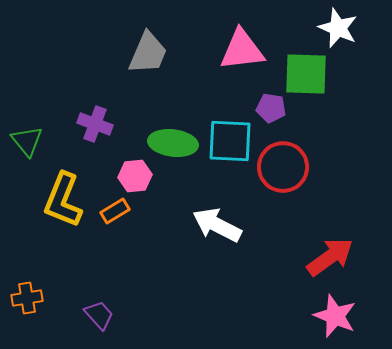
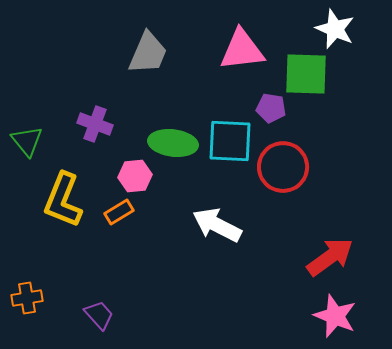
white star: moved 3 px left, 1 px down
orange rectangle: moved 4 px right, 1 px down
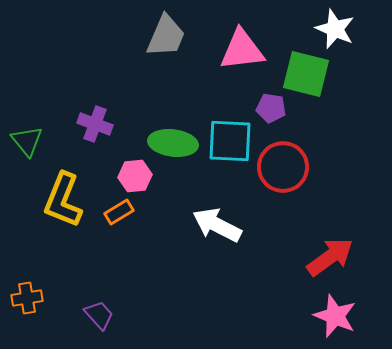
gray trapezoid: moved 18 px right, 17 px up
green square: rotated 12 degrees clockwise
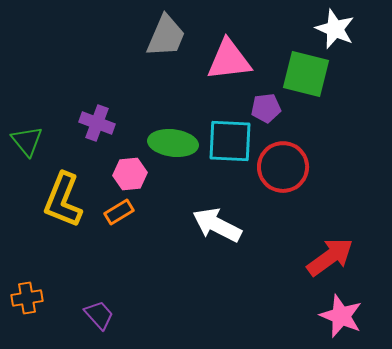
pink triangle: moved 13 px left, 10 px down
purple pentagon: moved 5 px left; rotated 16 degrees counterclockwise
purple cross: moved 2 px right, 1 px up
pink hexagon: moved 5 px left, 2 px up
pink star: moved 6 px right
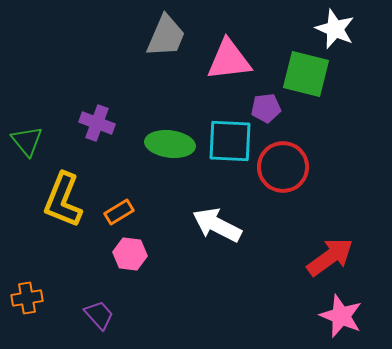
green ellipse: moved 3 px left, 1 px down
pink hexagon: moved 80 px down; rotated 12 degrees clockwise
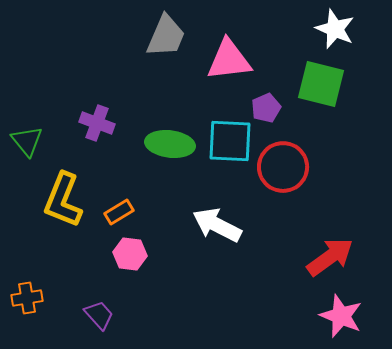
green square: moved 15 px right, 10 px down
purple pentagon: rotated 16 degrees counterclockwise
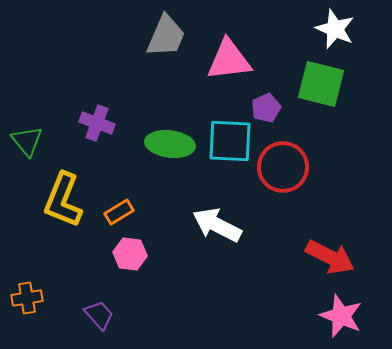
red arrow: rotated 63 degrees clockwise
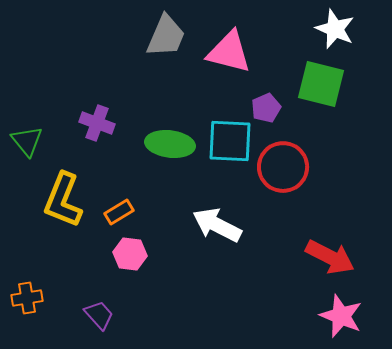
pink triangle: moved 8 px up; rotated 21 degrees clockwise
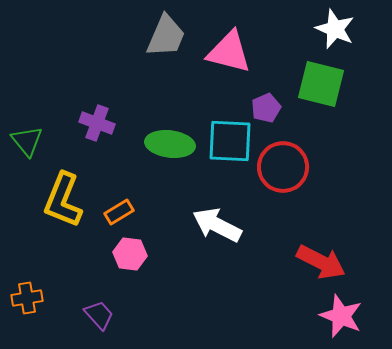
red arrow: moved 9 px left, 5 px down
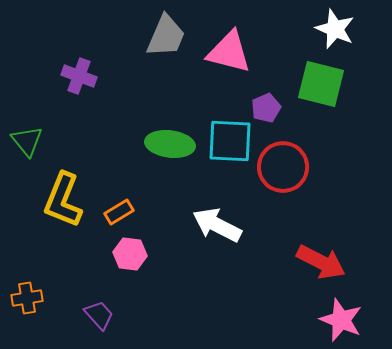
purple cross: moved 18 px left, 47 px up
pink star: moved 4 px down
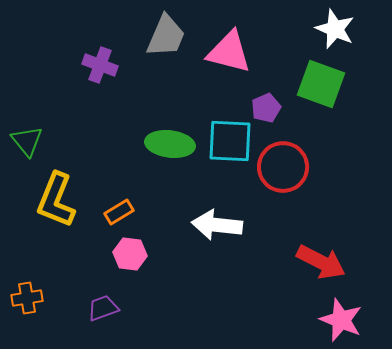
purple cross: moved 21 px right, 11 px up
green square: rotated 6 degrees clockwise
yellow L-shape: moved 7 px left
white arrow: rotated 21 degrees counterclockwise
purple trapezoid: moved 4 px right, 7 px up; rotated 68 degrees counterclockwise
